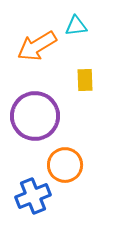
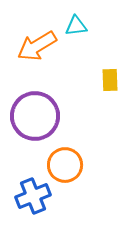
yellow rectangle: moved 25 px right
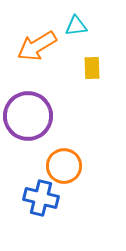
yellow rectangle: moved 18 px left, 12 px up
purple circle: moved 7 px left
orange circle: moved 1 px left, 1 px down
blue cross: moved 8 px right, 2 px down; rotated 36 degrees clockwise
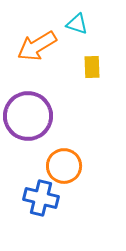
cyan triangle: moved 1 px right, 2 px up; rotated 25 degrees clockwise
yellow rectangle: moved 1 px up
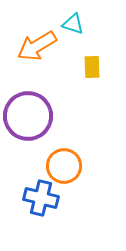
cyan triangle: moved 4 px left
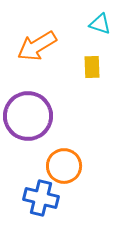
cyan triangle: moved 27 px right
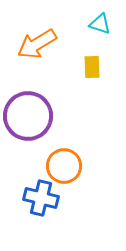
orange arrow: moved 2 px up
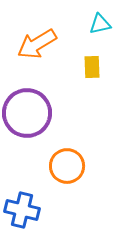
cyan triangle: rotated 30 degrees counterclockwise
purple circle: moved 1 px left, 3 px up
orange circle: moved 3 px right
blue cross: moved 19 px left, 12 px down
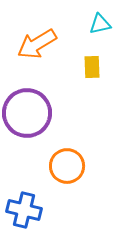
blue cross: moved 2 px right
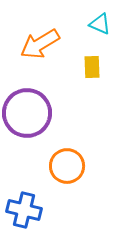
cyan triangle: rotated 35 degrees clockwise
orange arrow: moved 3 px right
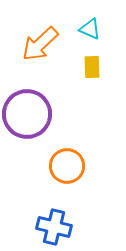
cyan triangle: moved 10 px left, 5 px down
orange arrow: rotated 12 degrees counterclockwise
purple circle: moved 1 px down
blue cross: moved 30 px right, 17 px down
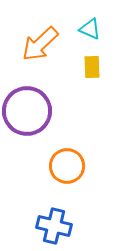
purple circle: moved 3 px up
blue cross: moved 1 px up
